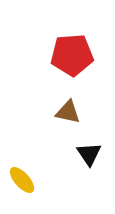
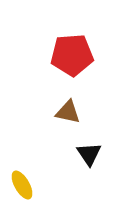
yellow ellipse: moved 5 px down; rotated 12 degrees clockwise
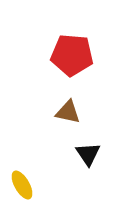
red pentagon: rotated 9 degrees clockwise
black triangle: moved 1 px left
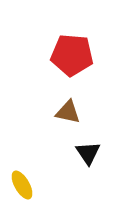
black triangle: moved 1 px up
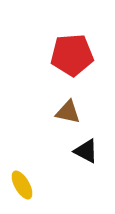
red pentagon: rotated 9 degrees counterclockwise
black triangle: moved 2 px left, 2 px up; rotated 28 degrees counterclockwise
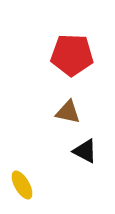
red pentagon: rotated 6 degrees clockwise
black triangle: moved 1 px left
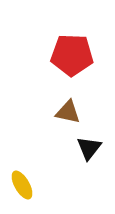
black triangle: moved 4 px right, 3 px up; rotated 40 degrees clockwise
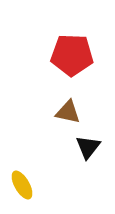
black triangle: moved 1 px left, 1 px up
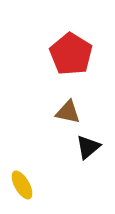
red pentagon: moved 1 px left, 1 px up; rotated 30 degrees clockwise
black triangle: rotated 12 degrees clockwise
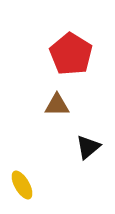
brown triangle: moved 11 px left, 7 px up; rotated 12 degrees counterclockwise
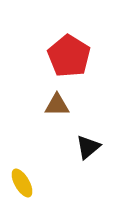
red pentagon: moved 2 px left, 2 px down
yellow ellipse: moved 2 px up
